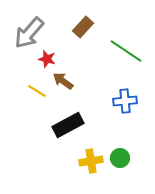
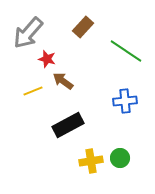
gray arrow: moved 1 px left
yellow line: moved 4 px left; rotated 54 degrees counterclockwise
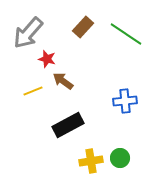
green line: moved 17 px up
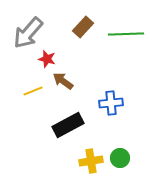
green line: rotated 36 degrees counterclockwise
blue cross: moved 14 px left, 2 px down
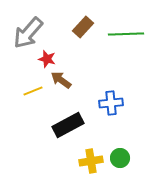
brown arrow: moved 2 px left, 1 px up
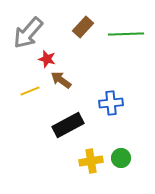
yellow line: moved 3 px left
green circle: moved 1 px right
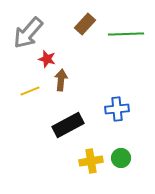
brown rectangle: moved 2 px right, 3 px up
brown arrow: rotated 60 degrees clockwise
blue cross: moved 6 px right, 6 px down
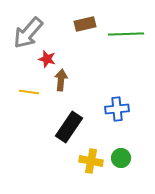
brown rectangle: rotated 35 degrees clockwise
yellow line: moved 1 px left, 1 px down; rotated 30 degrees clockwise
black rectangle: moved 1 px right, 2 px down; rotated 28 degrees counterclockwise
yellow cross: rotated 20 degrees clockwise
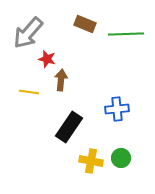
brown rectangle: rotated 35 degrees clockwise
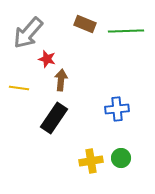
green line: moved 3 px up
yellow line: moved 10 px left, 4 px up
black rectangle: moved 15 px left, 9 px up
yellow cross: rotated 20 degrees counterclockwise
